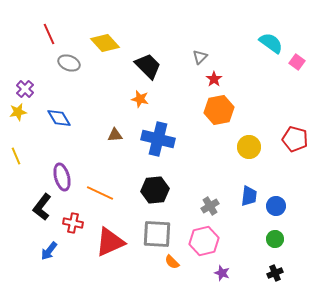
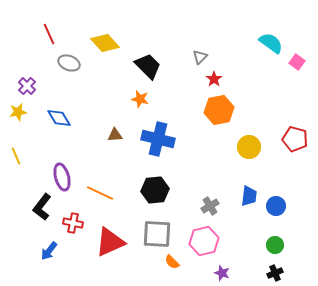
purple cross: moved 2 px right, 3 px up
green circle: moved 6 px down
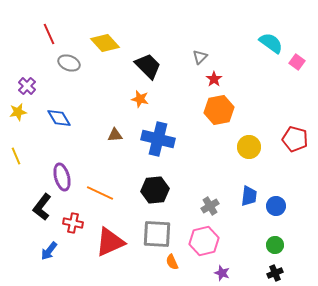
orange semicircle: rotated 21 degrees clockwise
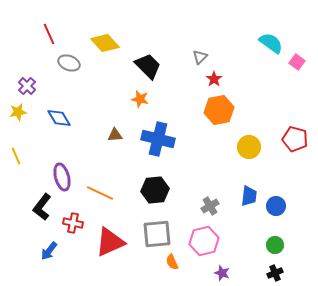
gray square: rotated 8 degrees counterclockwise
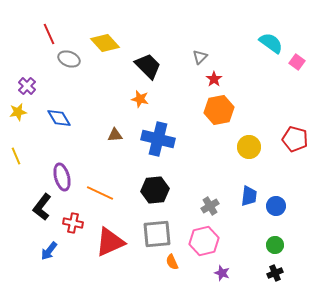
gray ellipse: moved 4 px up
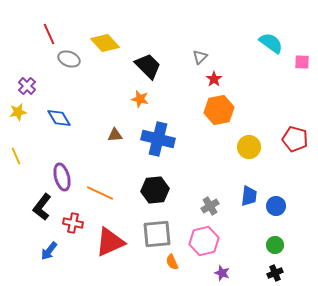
pink square: moved 5 px right; rotated 35 degrees counterclockwise
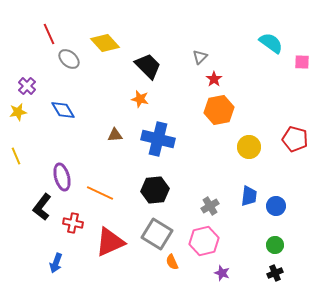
gray ellipse: rotated 20 degrees clockwise
blue diamond: moved 4 px right, 8 px up
gray square: rotated 36 degrees clockwise
blue arrow: moved 7 px right, 12 px down; rotated 18 degrees counterclockwise
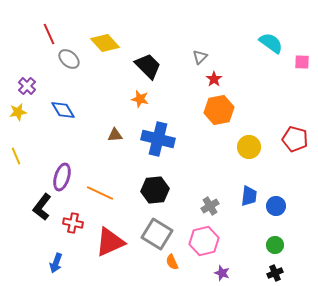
purple ellipse: rotated 32 degrees clockwise
